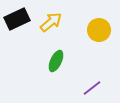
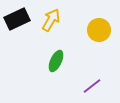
yellow arrow: moved 2 px up; rotated 20 degrees counterclockwise
purple line: moved 2 px up
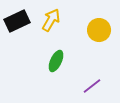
black rectangle: moved 2 px down
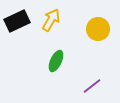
yellow circle: moved 1 px left, 1 px up
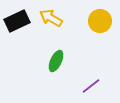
yellow arrow: moved 2 px up; rotated 90 degrees counterclockwise
yellow circle: moved 2 px right, 8 px up
purple line: moved 1 px left
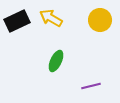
yellow circle: moved 1 px up
purple line: rotated 24 degrees clockwise
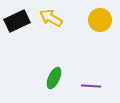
green ellipse: moved 2 px left, 17 px down
purple line: rotated 18 degrees clockwise
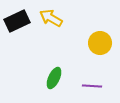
yellow circle: moved 23 px down
purple line: moved 1 px right
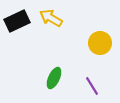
purple line: rotated 54 degrees clockwise
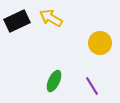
green ellipse: moved 3 px down
